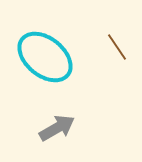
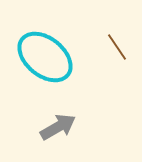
gray arrow: moved 1 px right, 1 px up
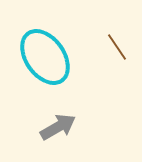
cyan ellipse: rotated 16 degrees clockwise
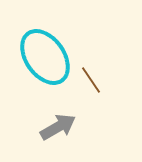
brown line: moved 26 px left, 33 px down
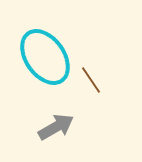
gray arrow: moved 2 px left
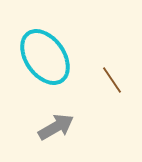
brown line: moved 21 px right
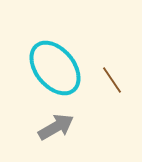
cyan ellipse: moved 10 px right, 11 px down; rotated 4 degrees counterclockwise
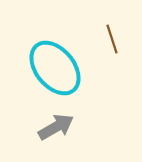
brown line: moved 41 px up; rotated 16 degrees clockwise
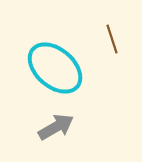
cyan ellipse: rotated 10 degrees counterclockwise
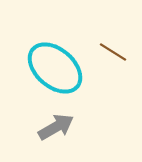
brown line: moved 1 px right, 13 px down; rotated 40 degrees counterclockwise
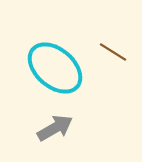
gray arrow: moved 1 px left, 1 px down
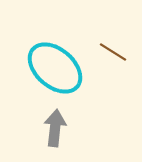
gray arrow: rotated 54 degrees counterclockwise
